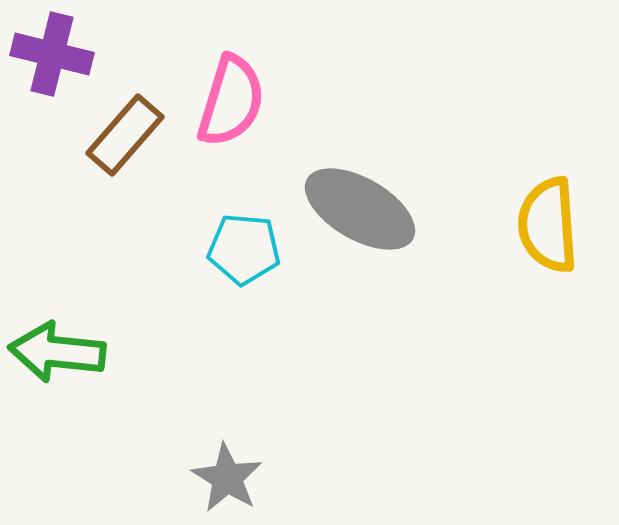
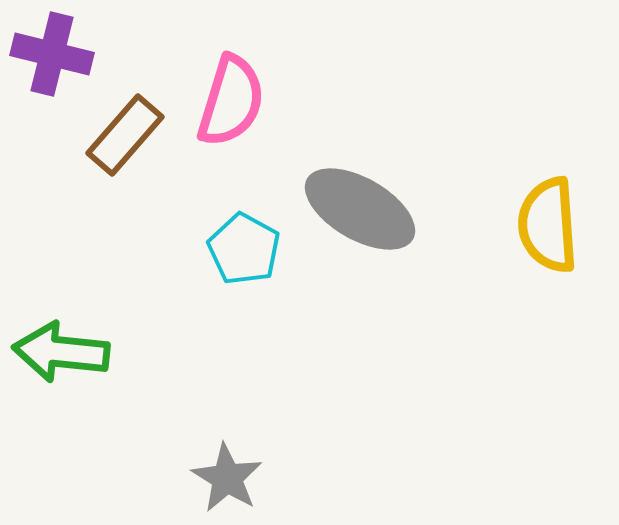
cyan pentagon: rotated 24 degrees clockwise
green arrow: moved 4 px right
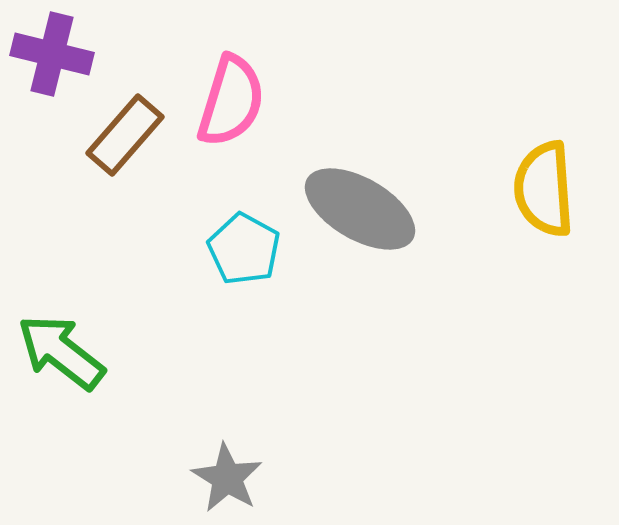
yellow semicircle: moved 4 px left, 36 px up
green arrow: rotated 32 degrees clockwise
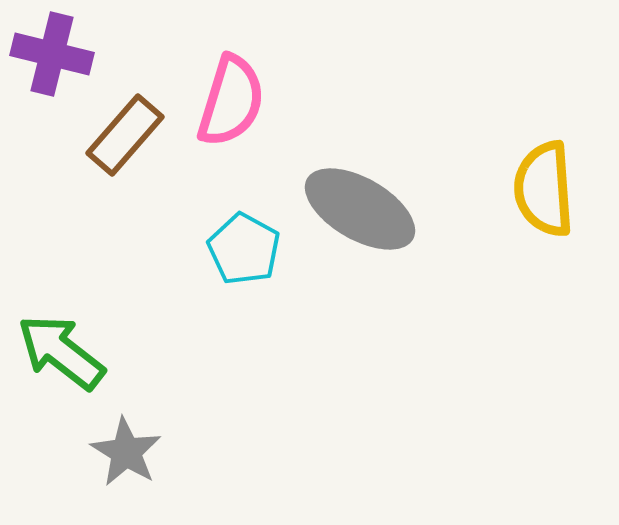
gray star: moved 101 px left, 26 px up
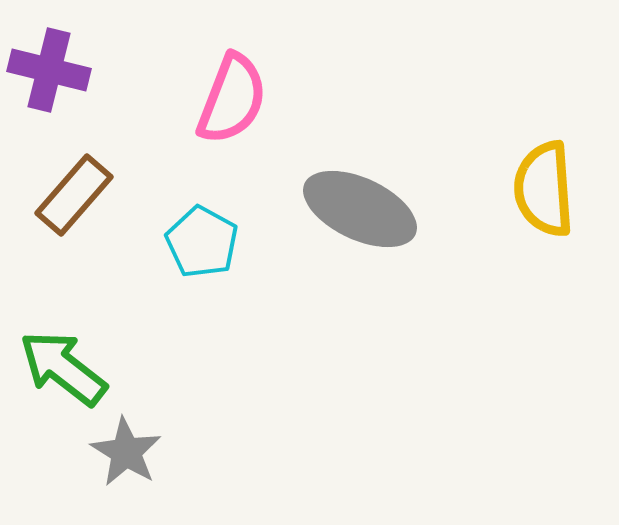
purple cross: moved 3 px left, 16 px down
pink semicircle: moved 1 px right, 2 px up; rotated 4 degrees clockwise
brown rectangle: moved 51 px left, 60 px down
gray ellipse: rotated 5 degrees counterclockwise
cyan pentagon: moved 42 px left, 7 px up
green arrow: moved 2 px right, 16 px down
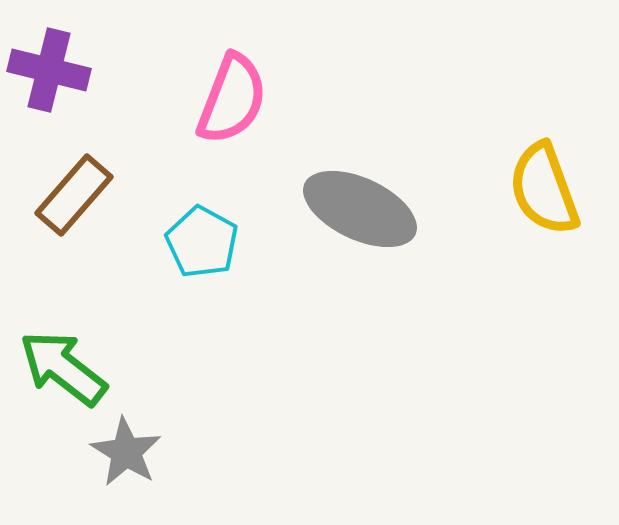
yellow semicircle: rotated 16 degrees counterclockwise
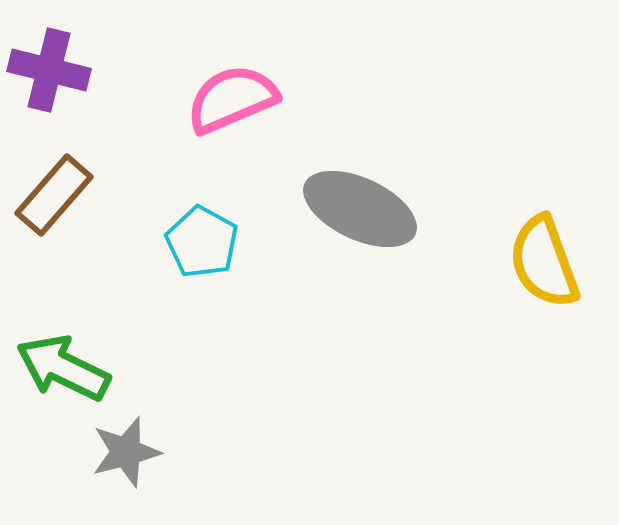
pink semicircle: rotated 134 degrees counterclockwise
yellow semicircle: moved 73 px down
brown rectangle: moved 20 px left
green arrow: rotated 12 degrees counterclockwise
gray star: rotated 26 degrees clockwise
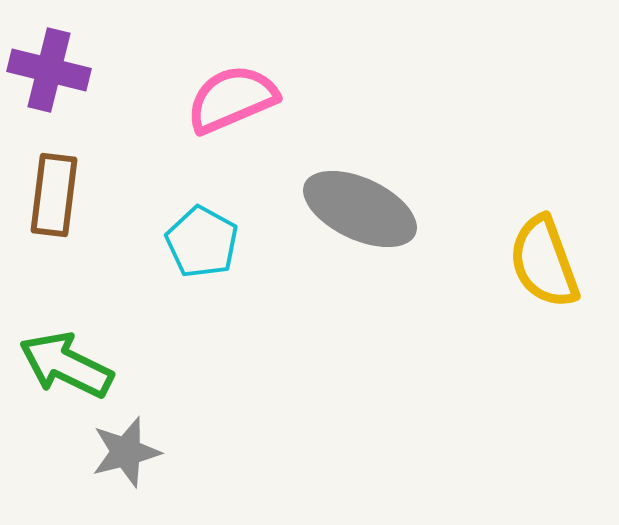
brown rectangle: rotated 34 degrees counterclockwise
green arrow: moved 3 px right, 3 px up
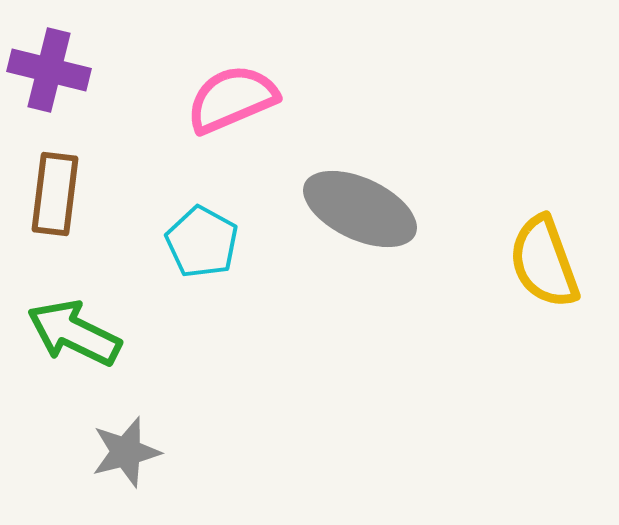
brown rectangle: moved 1 px right, 1 px up
green arrow: moved 8 px right, 32 px up
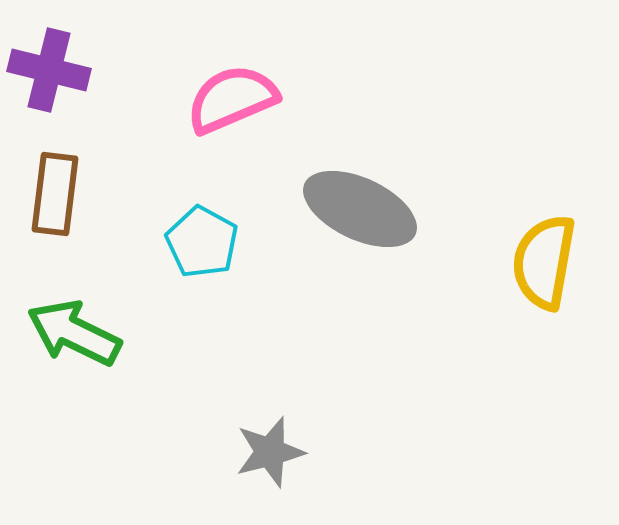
yellow semicircle: rotated 30 degrees clockwise
gray star: moved 144 px right
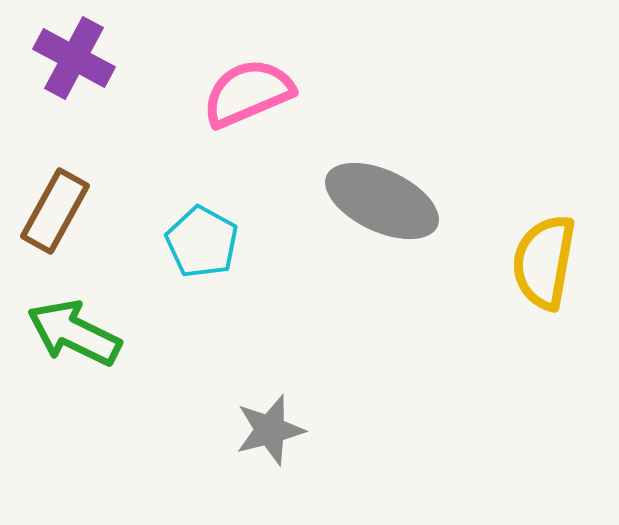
purple cross: moved 25 px right, 12 px up; rotated 14 degrees clockwise
pink semicircle: moved 16 px right, 6 px up
brown rectangle: moved 17 px down; rotated 22 degrees clockwise
gray ellipse: moved 22 px right, 8 px up
gray star: moved 22 px up
